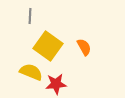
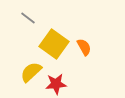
gray line: moved 2 px left, 2 px down; rotated 56 degrees counterclockwise
yellow square: moved 6 px right, 2 px up
yellow semicircle: rotated 65 degrees counterclockwise
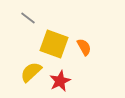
yellow square: rotated 16 degrees counterclockwise
red star: moved 4 px right, 3 px up; rotated 20 degrees counterclockwise
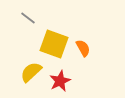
orange semicircle: moved 1 px left, 1 px down
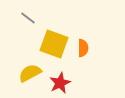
orange semicircle: rotated 30 degrees clockwise
yellow semicircle: moved 1 px left, 1 px down; rotated 15 degrees clockwise
red star: moved 2 px down
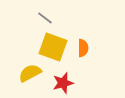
gray line: moved 17 px right
yellow square: moved 1 px left, 3 px down
red star: moved 3 px right; rotated 10 degrees clockwise
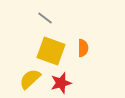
yellow square: moved 2 px left, 4 px down
yellow semicircle: moved 6 px down; rotated 15 degrees counterclockwise
red star: moved 2 px left
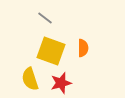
yellow semicircle: rotated 65 degrees counterclockwise
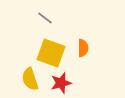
yellow square: moved 2 px down
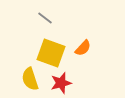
orange semicircle: rotated 42 degrees clockwise
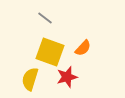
yellow square: moved 1 px left, 1 px up
yellow semicircle: rotated 35 degrees clockwise
red star: moved 6 px right, 6 px up
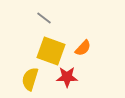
gray line: moved 1 px left
yellow square: moved 1 px right, 1 px up
red star: rotated 15 degrees clockwise
